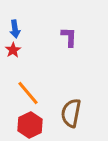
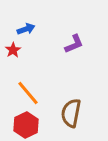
blue arrow: moved 11 px right; rotated 102 degrees counterclockwise
purple L-shape: moved 5 px right, 7 px down; rotated 65 degrees clockwise
red hexagon: moved 4 px left
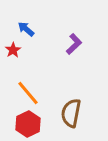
blue arrow: rotated 120 degrees counterclockwise
purple L-shape: rotated 20 degrees counterclockwise
red hexagon: moved 2 px right, 1 px up
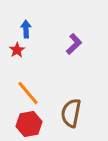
blue arrow: rotated 48 degrees clockwise
red star: moved 4 px right
red hexagon: moved 1 px right; rotated 15 degrees clockwise
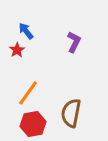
blue arrow: moved 2 px down; rotated 36 degrees counterclockwise
purple L-shape: moved 2 px up; rotated 20 degrees counterclockwise
orange line: rotated 76 degrees clockwise
red hexagon: moved 4 px right
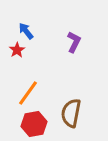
red hexagon: moved 1 px right
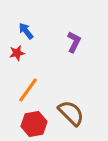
red star: moved 3 px down; rotated 21 degrees clockwise
orange line: moved 3 px up
brown semicircle: rotated 124 degrees clockwise
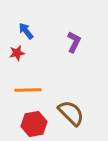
orange line: rotated 52 degrees clockwise
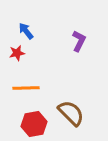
purple L-shape: moved 5 px right, 1 px up
orange line: moved 2 px left, 2 px up
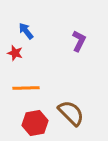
red star: moved 2 px left; rotated 28 degrees clockwise
red hexagon: moved 1 px right, 1 px up
